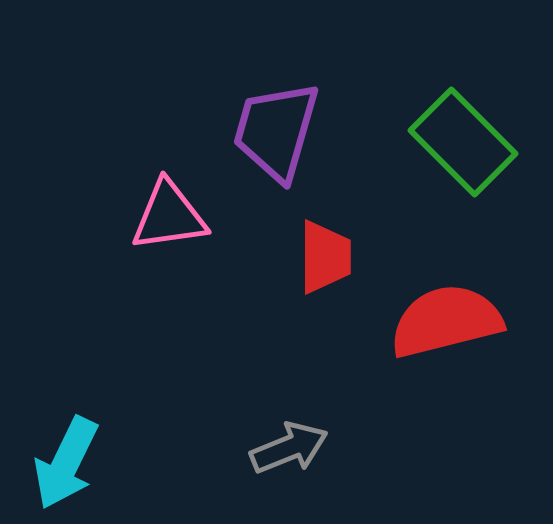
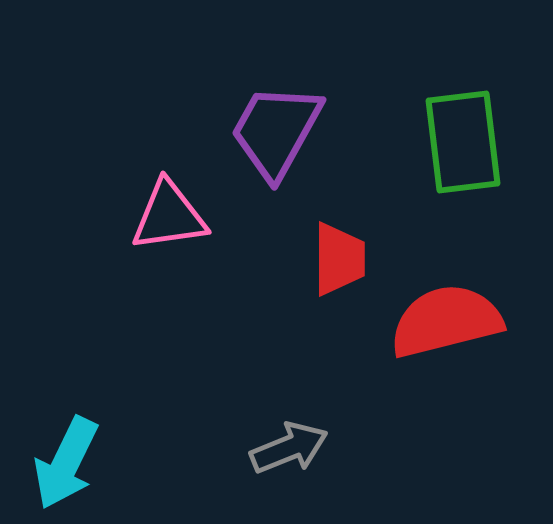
purple trapezoid: rotated 13 degrees clockwise
green rectangle: rotated 38 degrees clockwise
red trapezoid: moved 14 px right, 2 px down
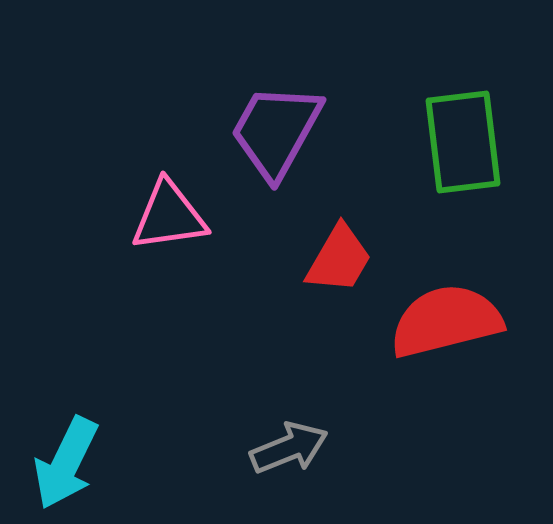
red trapezoid: rotated 30 degrees clockwise
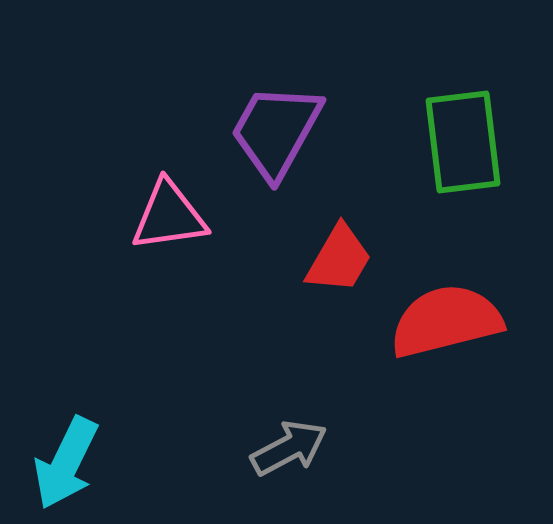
gray arrow: rotated 6 degrees counterclockwise
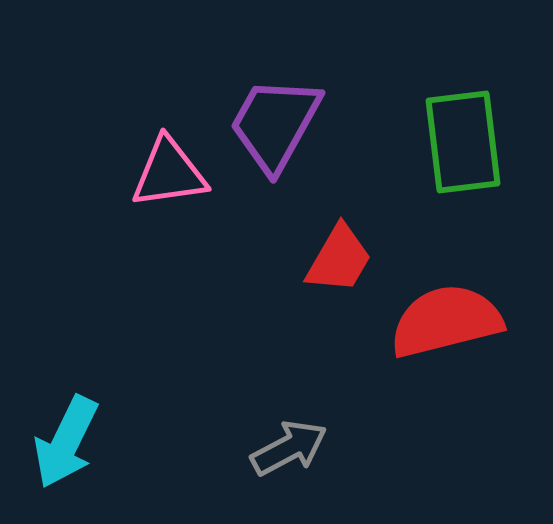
purple trapezoid: moved 1 px left, 7 px up
pink triangle: moved 43 px up
cyan arrow: moved 21 px up
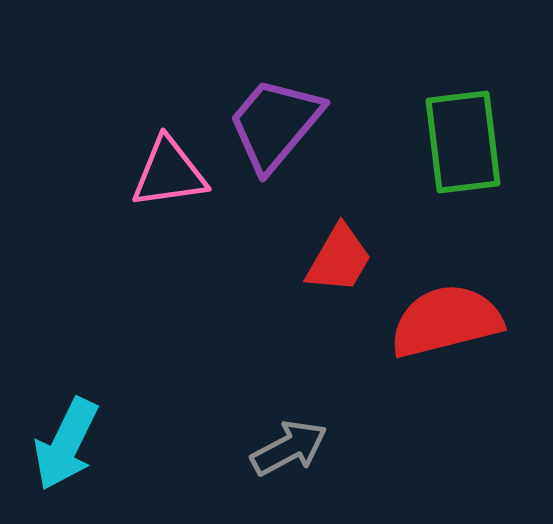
purple trapezoid: rotated 11 degrees clockwise
cyan arrow: moved 2 px down
